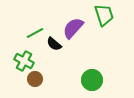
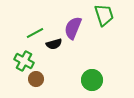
purple semicircle: rotated 20 degrees counterclockwise
black semicircle: rotated 56 degrees counterclockwise
brown circle: moved 1 px right
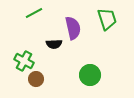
green trapezoid: moved 3 px right, 4 px down
purple semicircle: rotated 145 degrees clockwise
green line: moved 1 px left, 20 px up
black semicircle: rotated 14 degrees clockwise
green circle: moved 2 px left, 5 px up
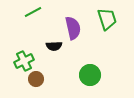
green line: moved 1 px left, 1 px up
black semicircle: moved 2 px down
green cross: rotated 36 degrees clockwise
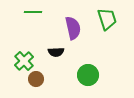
green line: rotated 30 degrees clockwise
black semicircle: moved 2 px right, 6 px down
green cross: rotated 18 degrees counterclockwise
green circle: moved 2 px left
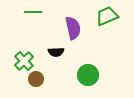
green trapezoid: moved 3 px up; rotated 95 degrees counterclockwise
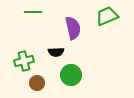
green cross: rotated 30 degrees clockwise
green circle: moved 17 px left
brown circle: moved 1 px right, 4 px down
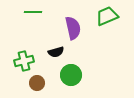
black semicircle: rotated 14 degrees counterclockwise
